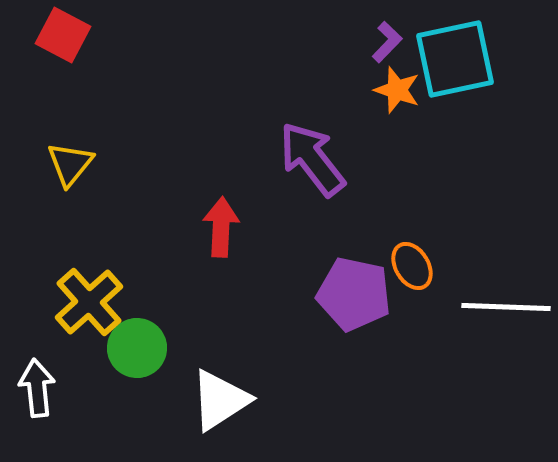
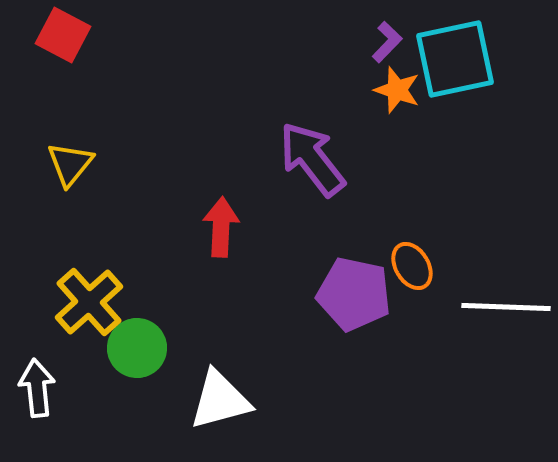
white triangle: rotated 18 degrees clockwise
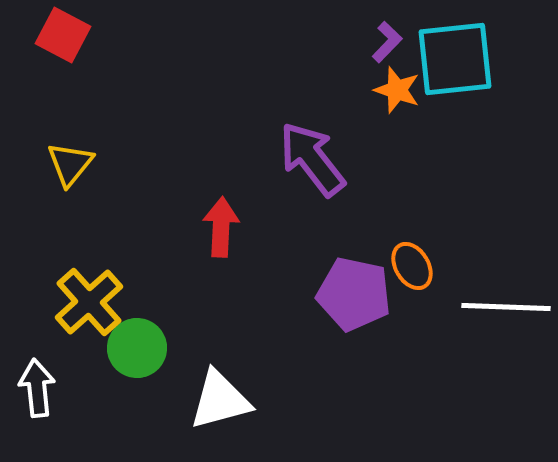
cyan square: rotated 6 degrees clockwise
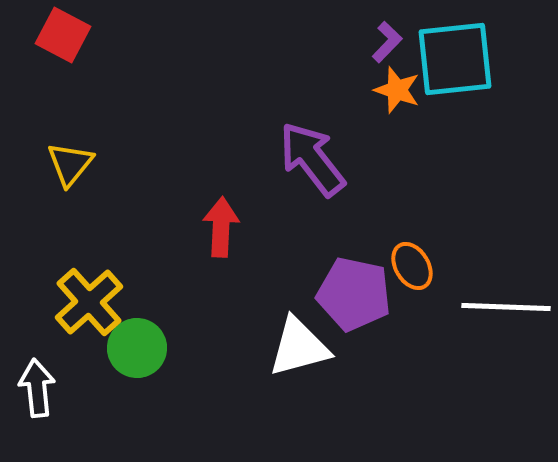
white triangle: moved 79 px right, 53 px up
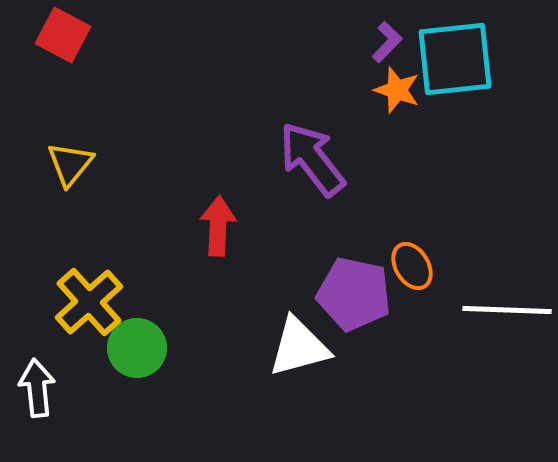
red arrow: moved 3 px left, 1 px up
white line: moved 1 px right, 3 px down
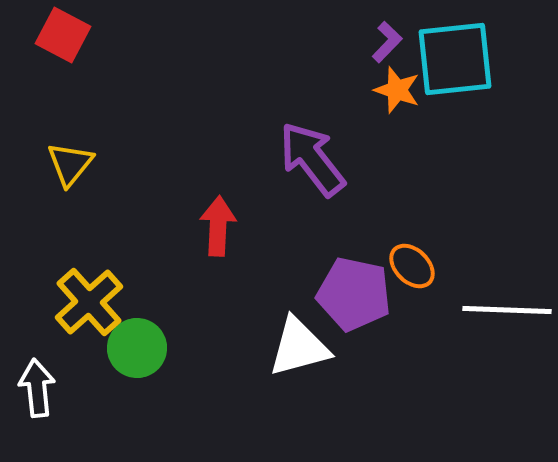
orange ellipse: rotated 15 degrees counterclockwise
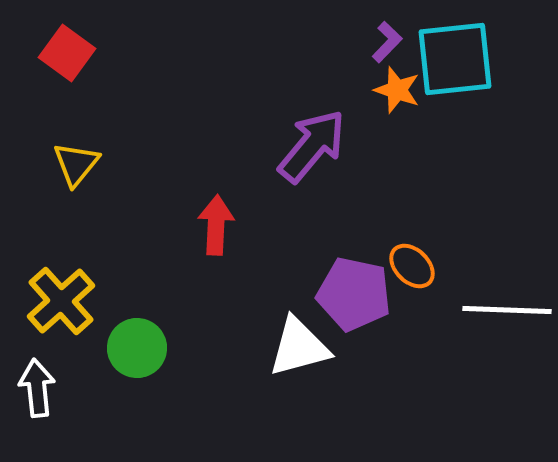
red square: moved 4 px right, 18 px down; rotated 8 degrees clockwise
purple arrow: moved 13 px up; rotated 78 degrees clockwise
yellow triangle: moved 6 px right
red arrow: moved 2 px left, 1 px up
yellow cross: moved 28 px left, 1 px up
